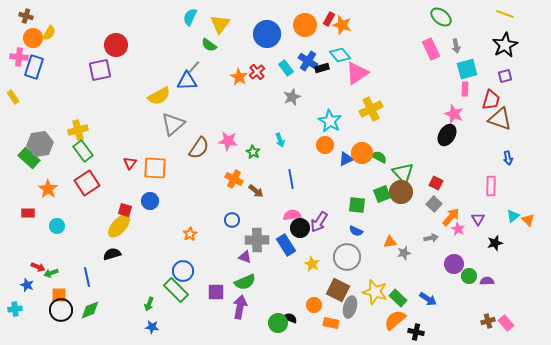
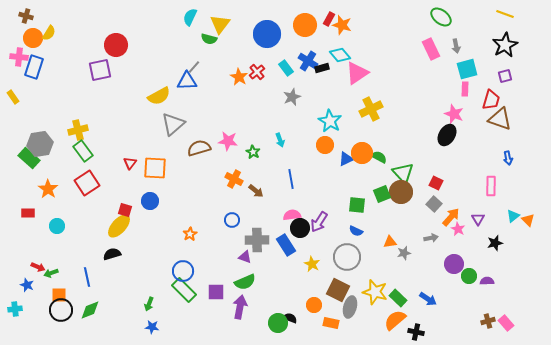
green semicircle at (209, 45): moved 6 px up; rotated 21 degrees counterclockwise
brown semicircle at (199, 148): rotated 140 degrees counterclockwise
green rectangle at (176, 290): moved 8 px right
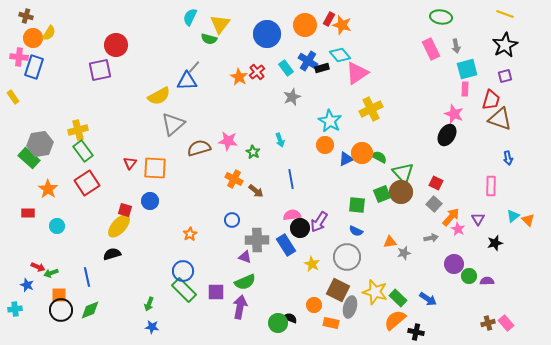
green ellipse at (441, 17): rotated 30 degrees counterclockwise
brown cross at (488, 321): moved 2 px down
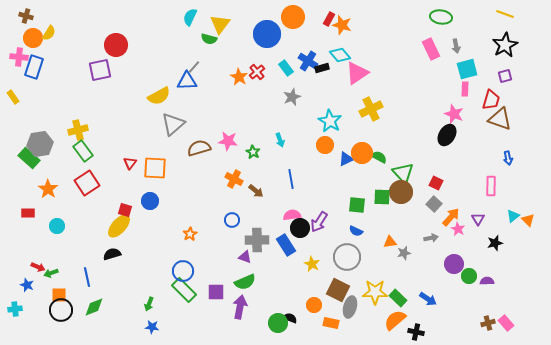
orange circle at (305, 25): moved 12 px left, 8 px up
green square at (382, 194): moved 3 px down; rotated 24 degrees clockwise
yellow star at (375, 292): rotated 15 degrees counterclockwise
green diamond at (90, 310): moved 4 px right, 3 px up
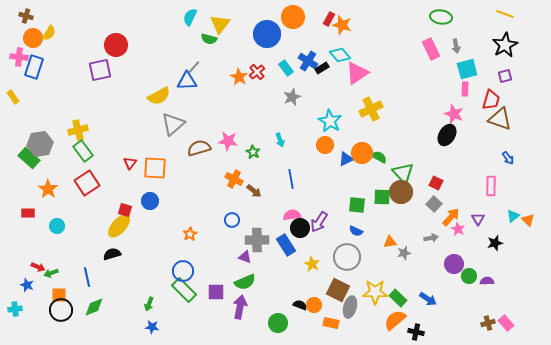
black rectangle at (322, 68): rotated 16 degrees counterclockwise
blue arrow at (508, 158): rotated 24 degrees counterclockwise
brown arrow at (256, 191): moved 2 px left
black semicircle at (290, 318): moved 10 px right, 13 px up
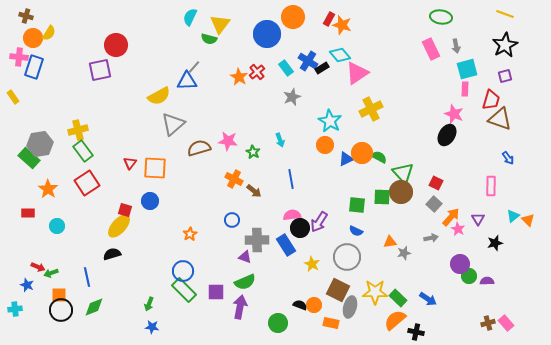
purple circle at (454, 264): moved 6 px right
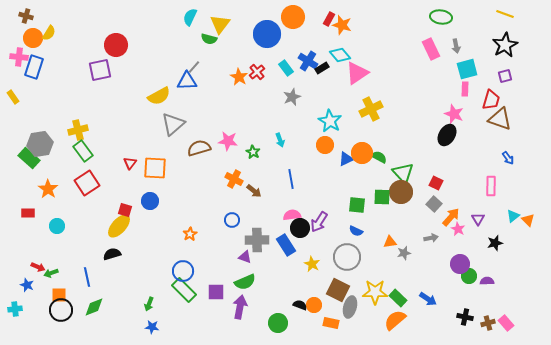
black cross at (416, 332): moved 49 px right, 15 px up
